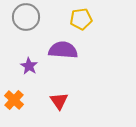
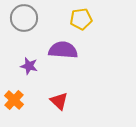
gray circle: moved 2 px left, 1 px down
purple star: rotated 18 degrees counterclockwise
red triangle: rotated 12 degrees counterclockwise
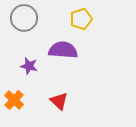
yellow pentagon: rotated 10 degrees counterclockwise
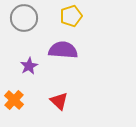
yellow pentagon: moved 10 px left, 3 px up
purple star: rotated 30 degrees clockwise
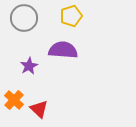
red triangle: moved 20 px left, 8 px down
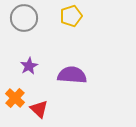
purple semicircle: moved 9 px right, 25 px down
orange cross: moved 1 px right, 2 px up
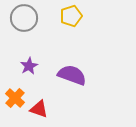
purple semicircle: rotated 16 degrees clockwise
red triangle: rotated 24 degrees counterclockwise
